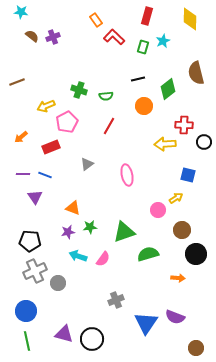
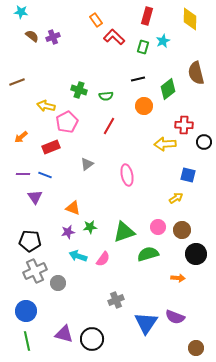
yellow arrow at (46, 106): rotated 36 degrees clockwise
pink circle at (158, 210): moved 17 px down
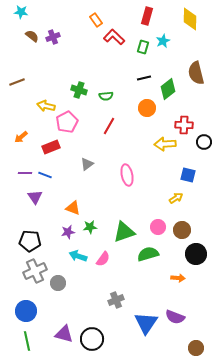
black line at (138, 79): moved 6 px right, 1 px up
orange circle at (144, 106): moved 3 px right, 2 px down
purple line at (23, 174): moved 2 px right, 1 px up
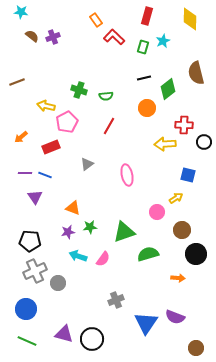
pink circle at (158, 227): moved 1 px left, 15 px up
blue circle at (26, 311): moved 2 px up
green line at (27, 341): rotated 54 degrees counterclockwise
